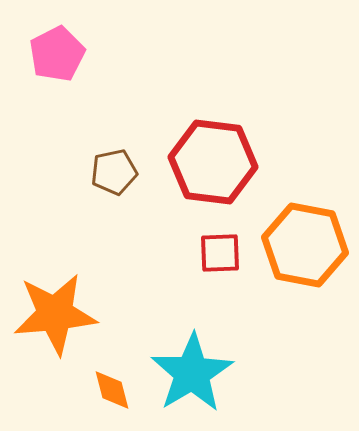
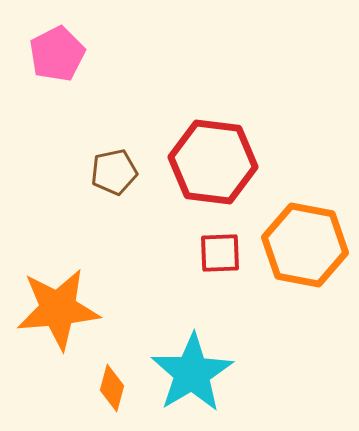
orange star: moved 3 px right, 5 px up
orange diamond: moved 2 px up; rotated 30 degrees clockwise
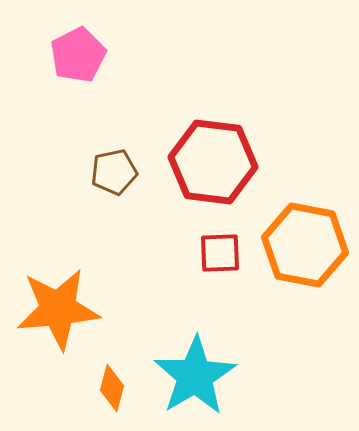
pink pentagon: moved 21 px right, 1 px down
cyan star: moved 3 px right, 3 px down
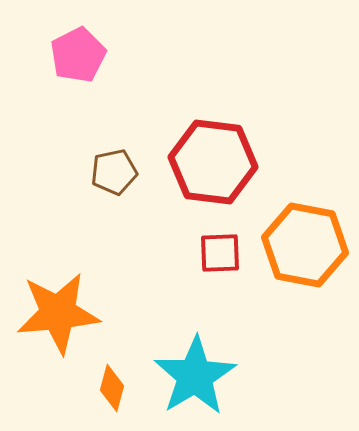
orange star: moved 4 px down
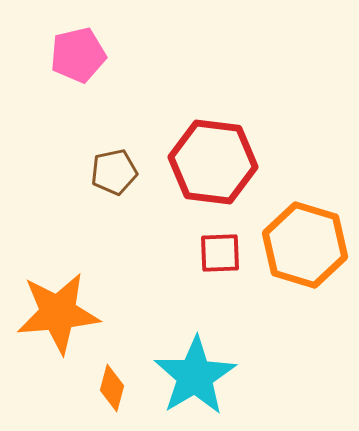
pink pentagon: rotated 14 degrees clockwise
orange hexagon: rotated 6 degrees clockwise
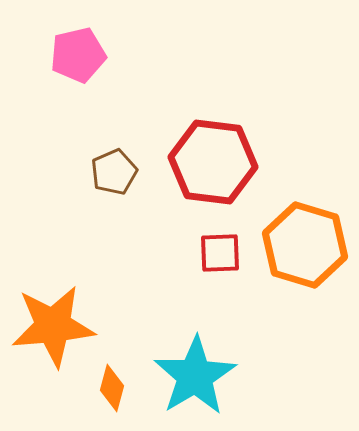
brown pentagon: rotated 12 degrees counterclockwise
orange star: moved 5 px left, 13 px down
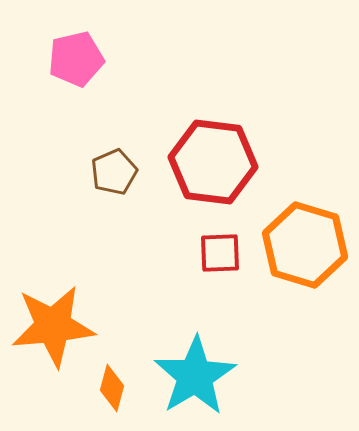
pink pentagon: moved 2 px left, 4 px down
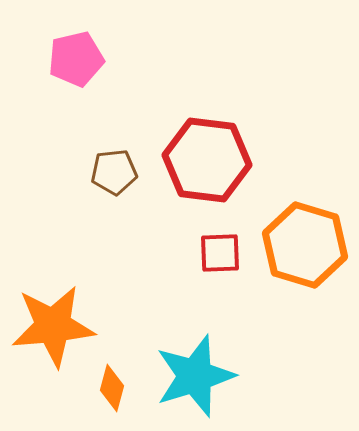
red hexagon: moved 6 px left, 2 px up
brown pentagon: rotated 18 degrees clockwise
cyan star: rotated 14 degrees clockwise
